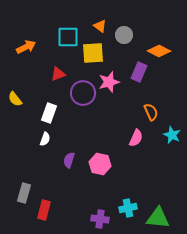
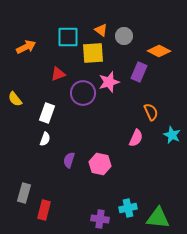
orange triangle: moved 1 px right, 4 px down
gray circle: moved 1 px down
white rectangle: moved 2 px left
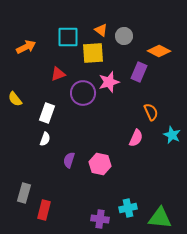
green triangle: moved 2 px right
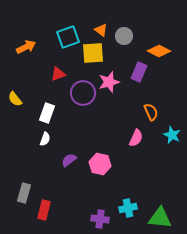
cyan square: rotated 20 degrees counterclockwise
purple semicircle: rotated 35 degrees clockwise
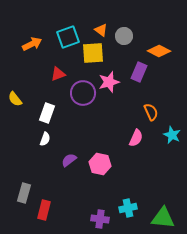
orange arrow: moved 6 px right, 3 px up
green triangle: moved 3 px right
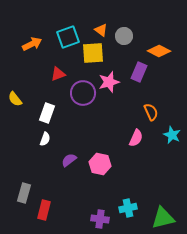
green triangle: rotated 20 degrees counterclockwise
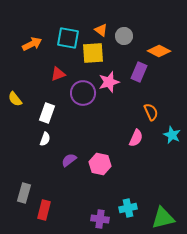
cyan square: moved 1 px down; rotated 30 degrees clockwise
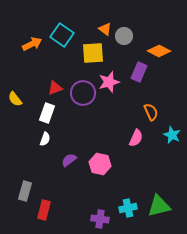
orange triangle: moved 4 px right, 1 px up
cyan square: moved 6 px left, 3 px up; rotated 25 degrees clockwise
red triangle: moved 3 px left, 14 px down
gray rectangle: moved 1 px right, 2 px up
green triangle: moved 4 px left, 12 px up
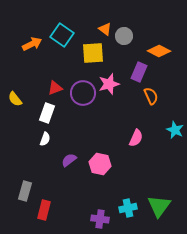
pink star: moved 2 px down
orange semicircle: moved 16 px up
cyan star: moved 3 px right, 5 px up
green triangle: rotated 40 degrees counterclockwise
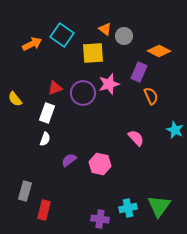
pink semicircle: rotated 66 degrees counterclockwise
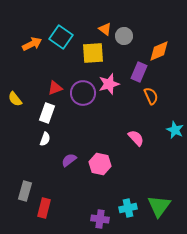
cyan square: moved 1 px left, 2 px down
orange diamond: rotated 50 degrees counterclockwise
red rectangle: moved 2 px up
